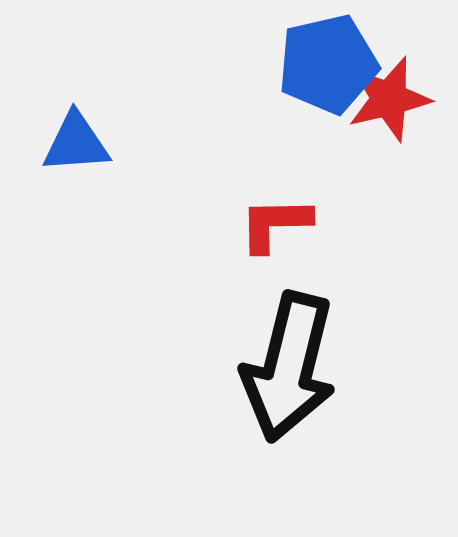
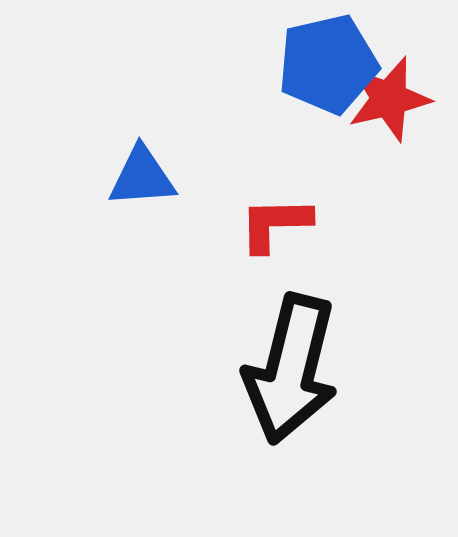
blue triangle: moved 66 px right, 34 px down
black arrow: moved 2 px right, 2 px down
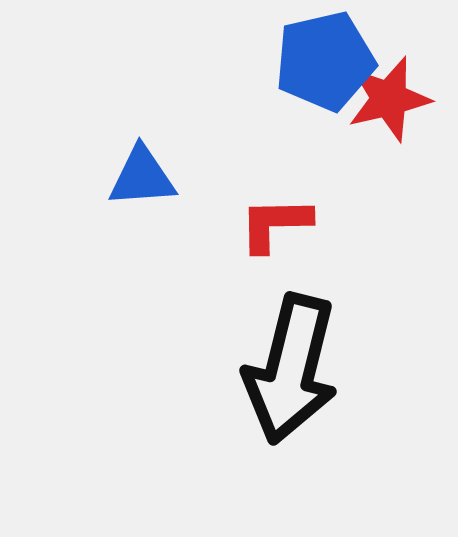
blue pentagon: moved 3 px left, 3 px up
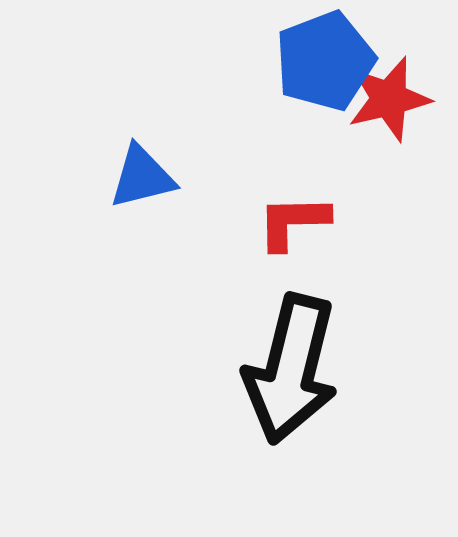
blue pentagon: rotated 8 degrees counterclockwise
blue triangle: rotated 10 degrees counterclockwise
red L-shape: moved 18 px right, 2 px up
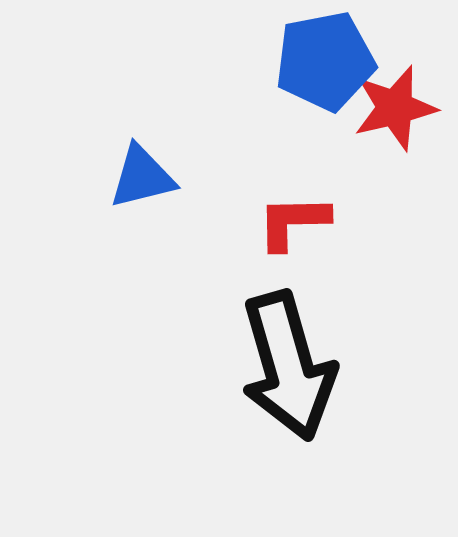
blue pentagon: rotated 10 degrees clockwise
red star: moved 6 px right, 9 px down
black arrow: moved 3 px left, 3 px up; rotated 30 degrees counterclockwise
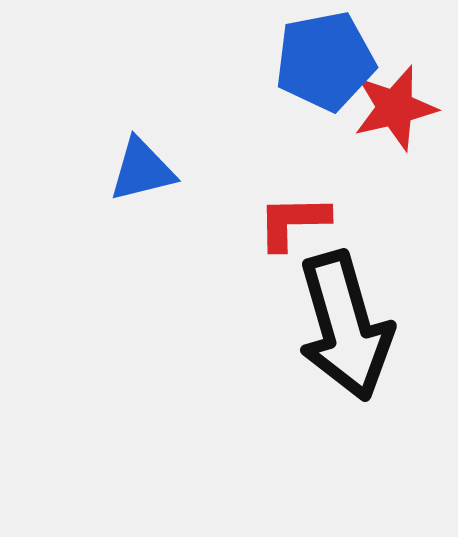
blue triangle: moved 7 px up
black arrow: moved 57 px right, 40 px up
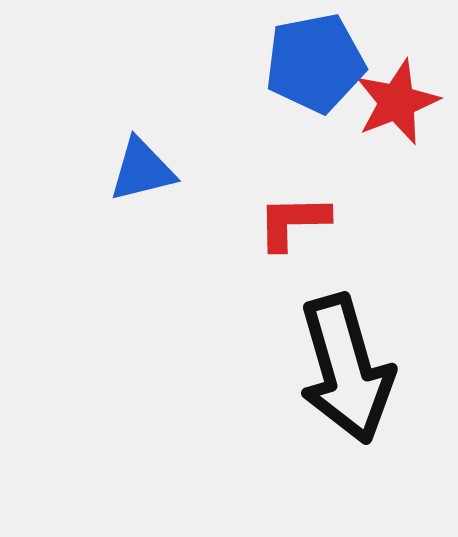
blue pentagon: moved 10 px left, 2 px down
red star: moved 2 px right, 6 px up; rotated 8 degrees counterclockwise
black arrow: moved 1 px right, 43 px down
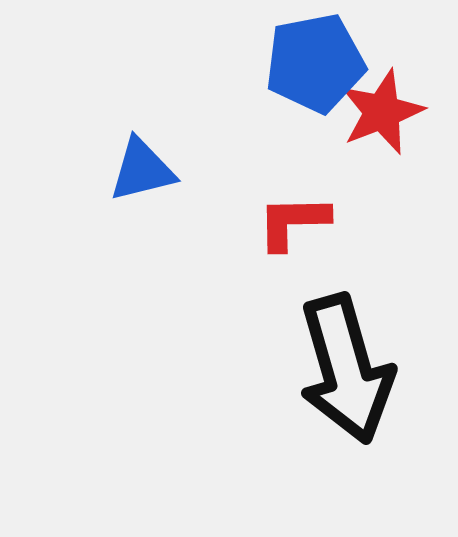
red star: moved 15 px left, 10 px down
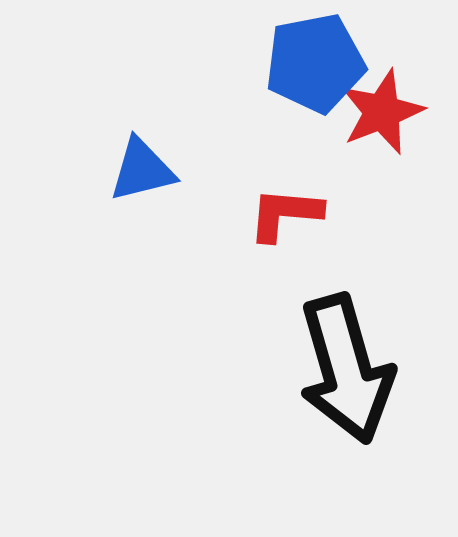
red L-shape: moved 8 px left, 8 px up; rotated 6 degrees clockwise
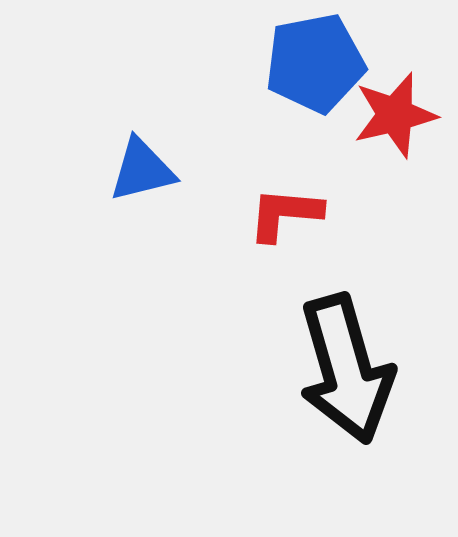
red star: moved 13 px right, 3 px down; rotated 8 degrees clockwise
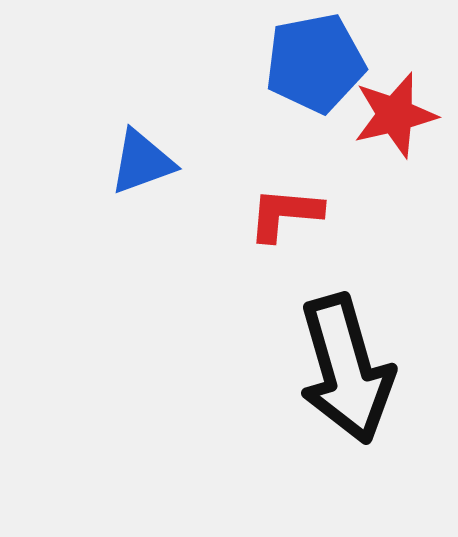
blue triangle: moved 8 px up; rotated 6 degrees counterclockwise
